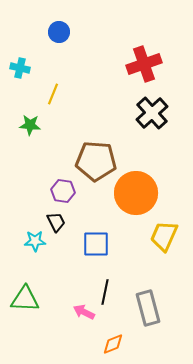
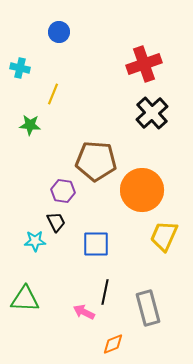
orange circle: moved 6 px right, 3 px up
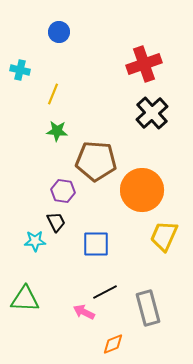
cyan cross: moved 2 px down
green star: moved 27 px right, 6 px down
black line: rotated 50 degrees clockwise
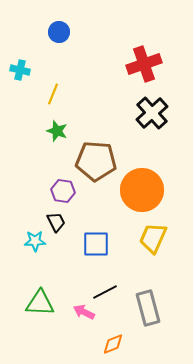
green star: rotated 15 degrees clockwise
yellow trapezoid: moved 11 px left, 2 px down
green triangle: moved 15 px right, 4 px down
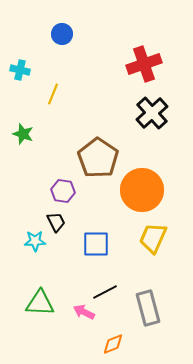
blue circle: moved 3 px right, 2 px down
green star: moved 34 px left, 3 px down
brown pentagon: moved 2 px right, 3 px up; rotated 30 degrees clockwise
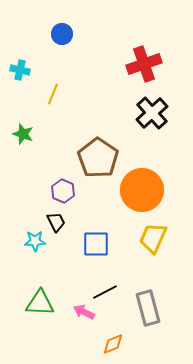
purple hexagon: rotated 15 degrees clockwise
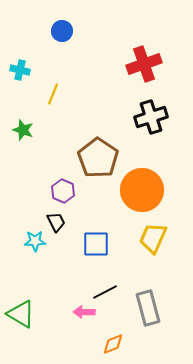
blue circle: moved 3 px up
black cross: moved 1 px left, 4 px down; rotated 24 degrees clockwise
green star: moved 4 px up
green triangle: moved 19 px left, 11 px down; rotated 28 degrees clockwise
pink arrow: rotated 25 degrees counterclockwise
